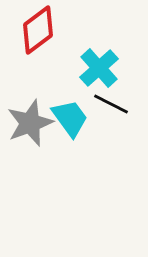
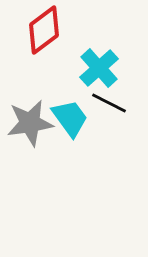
red diamond: moved 6 px right
black line: moved 2 px left, 1 px up
gray star: rotated 12 degrees clockwise
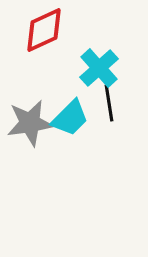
red diamond: rotated 12 degrees clockwise
black line: rotated 54 degrees clockwise
cyan trapezoid: rotated 81 degrees clockwise
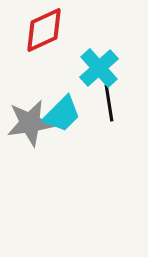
cyan trapezoid: moved 8 px left, 4 px up
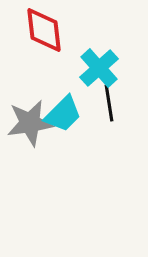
red diamond: rotated 72 degrees counterclockwise
cyan trapezoid: moved 1 px right
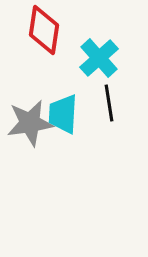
red diamond: rotated 15 degrees clockwise
cyan cross: moved 10 px up
cyan trapezoid: rotated 138 degrees clockwise
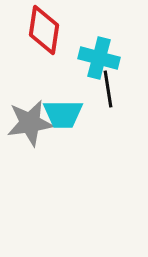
cyan cross: rotated 33 degrees counterclockwise
black line: moved 1 px left, 14 px up
cyan trapezoid: rotated 93 degrees counterclockwise
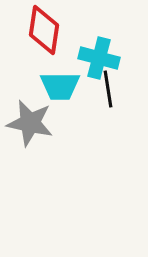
cyan trapezoid: moved 3 px left, 28 px up
gray star: rotated 21 degrees clockwise
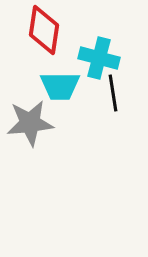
black line: moved 5 px right, 4 px down
gray star: rotated 18 degrees counterclockwise
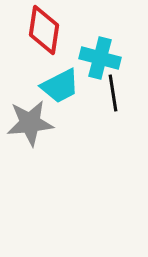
cyan cross: moved 1 px right
cyan trapezoid: rotated 27 degrees counterclockwise
